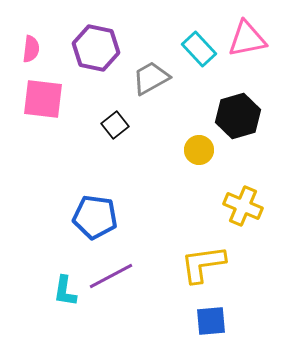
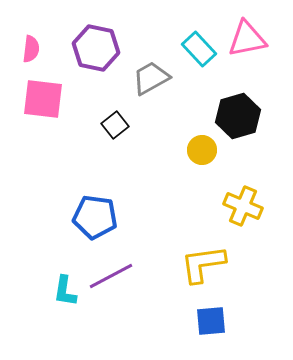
yellow circle: moved 3 px right
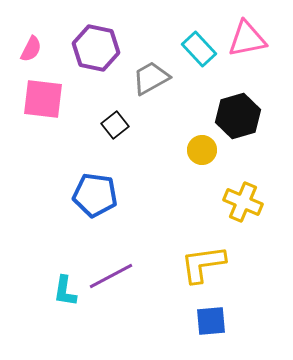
pink semicircle: rotated 20 degrees clockwise
yellow cross: moved 4 px up
blue pentagon: moved 22 px up
